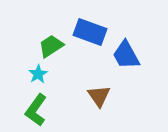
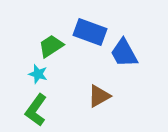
blue trapezoid: moved 2 px left, 2 px up
cyan star: rotated 24 degrees counterclockwise
brown triangle: rotated 35 degrees clockwise
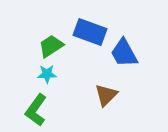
cyan star: moved 9 px right; rotated 18 degrees counterclockwise
brown triangle: moved 7 px right, 1 px up; rotated 15 degrees counterclockwise
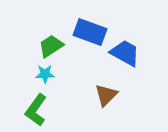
blue trapezoid: moved 1 px right; rotated 148 degrees clockwise
cyan star: moved 2 px left
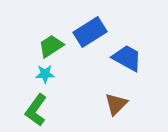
blue rectangle: rotated 52 degrees counterclockwise
blue trapezoid: moved 2 px right, 5 px down
brown triangle: moved 10 px right, 9 px down
